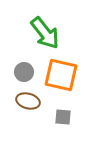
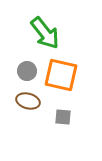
gray circle: moved 3 px right, 1 px up
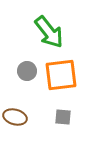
green arrow: moved 4 px right, 1 px up
orange square: rotated 20 degrees counterclockwise
brown ellipse: moved 13 px left, 16 px down
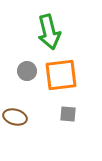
green arrow: rotated 24 degrees clockwise
gray square: moved 5 px right, 3 px up
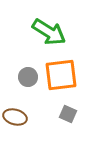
green arrow: rotated 44 degrees counterclockwise
gray circle: moved 1 px right, 6 px down
gray square: rotated 18 degrees clockwise
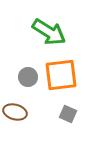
brown ellipse: moved 5 px up
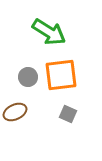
brown ellipse: rotated 40 degrees counterclockwise
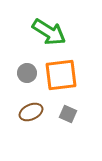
gray circle: moved 1 px left, 4 px up
brown ellipse: moved 16 px right
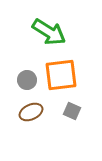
gray circle: moved 7 px down
gray square: moved 4 px right, 3 px up
